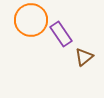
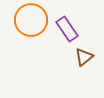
purple rectangle: moved 6 px right, 5 px up
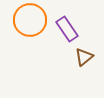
orange circle: moved 1 px left
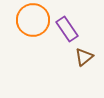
orange circle: moved 3 px right
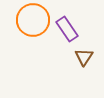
brown triangle: rotated 18 degrees counterclockwise
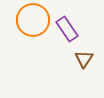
brown triangle: moved 2 px down
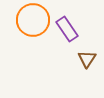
brown triangle: moved 3 px right
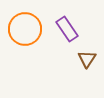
orange circle: moved 8 px left, 9 px down
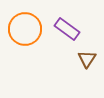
purple rectangle: rotated 20 degrees counterclockwise
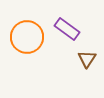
orange circle: moved 2 px right, 8 px down
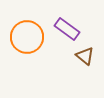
brown triangle: moved 2 px left, 3 px up; rotated 24 degrees counterclockwise
